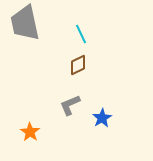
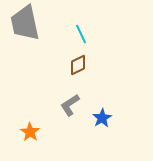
gray L-shape: rotated 10 degrees counterclockwise
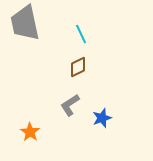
brown diamond: moved 2 px down
blue star: rotated 12 degrees clockwise
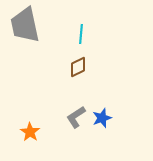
gray trapezoid: moved 2 px down
cyan line: rotated 30 degrees clockwise
gray L-shape: moved 6 px right, 12 px down
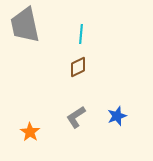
blue star: moved 15 px right, 2 px up
